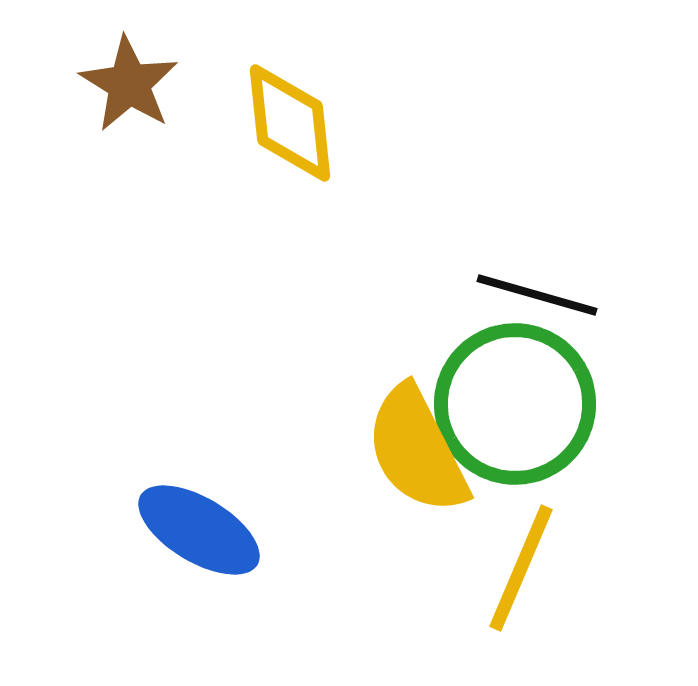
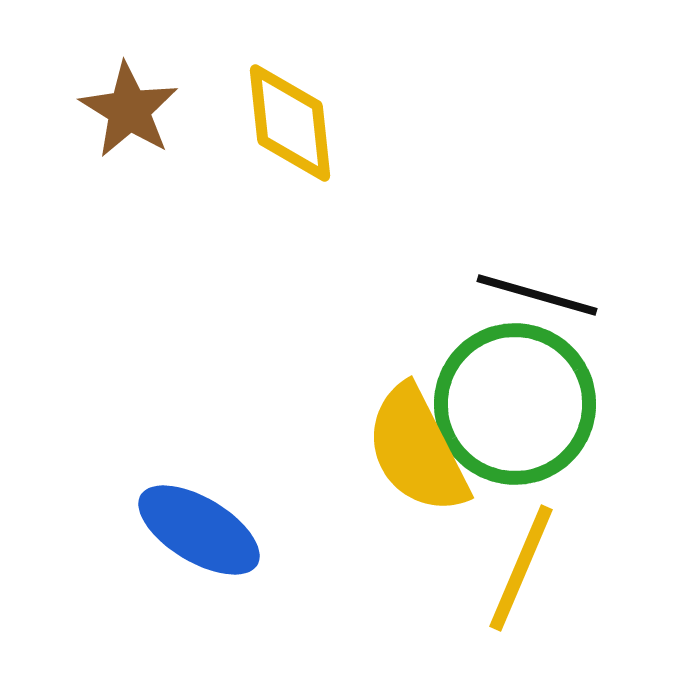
brown star: moved 26 px down
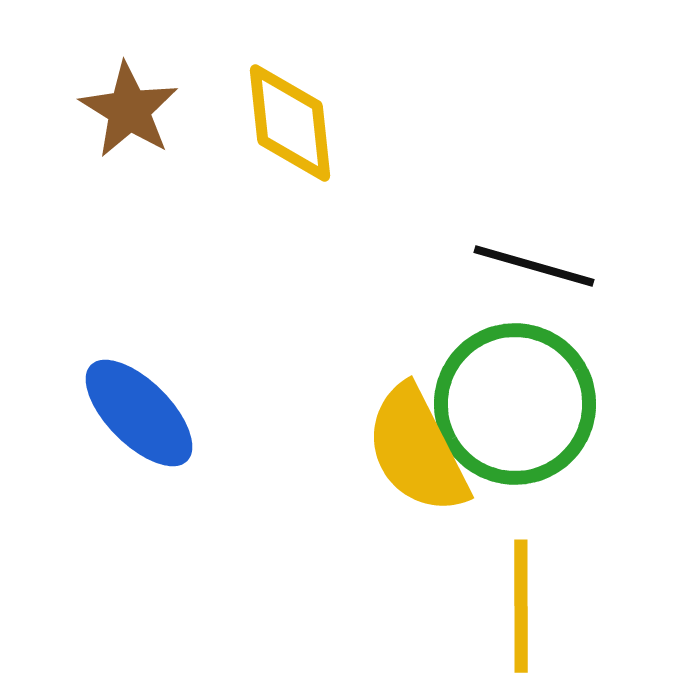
black line: moved 3 px left, 29 px up
blue ellipse: moved 60 px left, 117 px up; rotated 14 degrees clockwise
yellow line: moved 38 px down; rotated 23 degrees counterclockwise
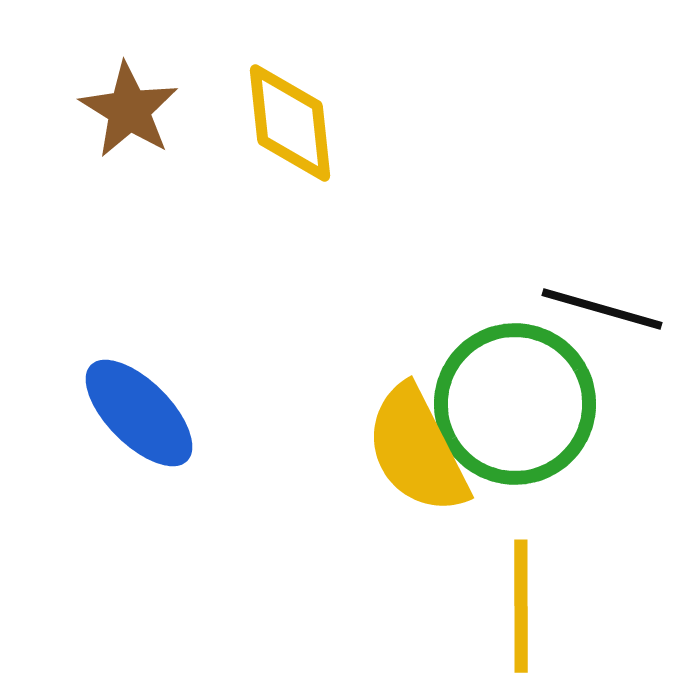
black line: moved 68 px right, 43 px down
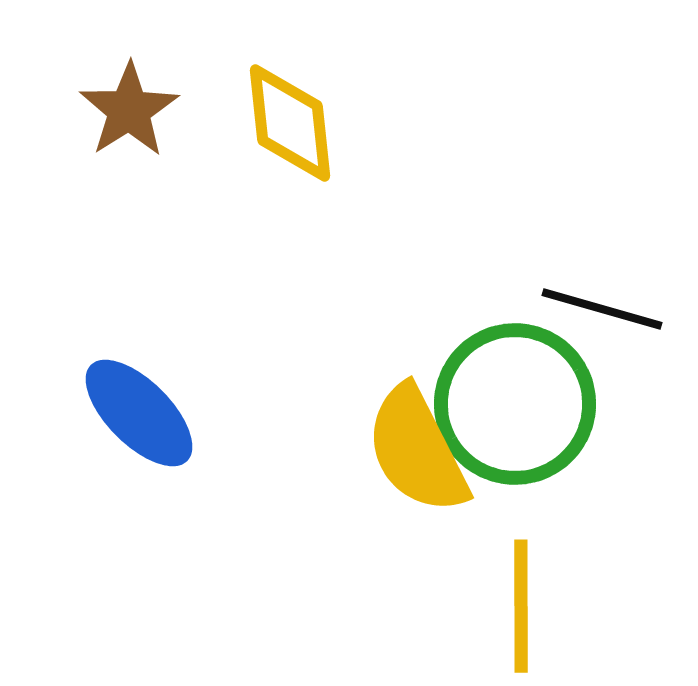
brown star: rotated 8 degrees clockwise
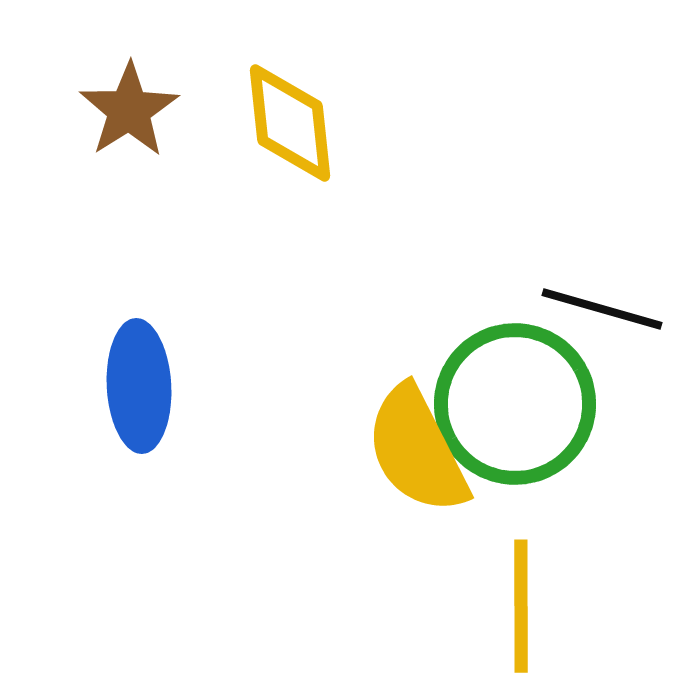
blue ellipse: moved 27 px up; rotated 42 degrees clockwise
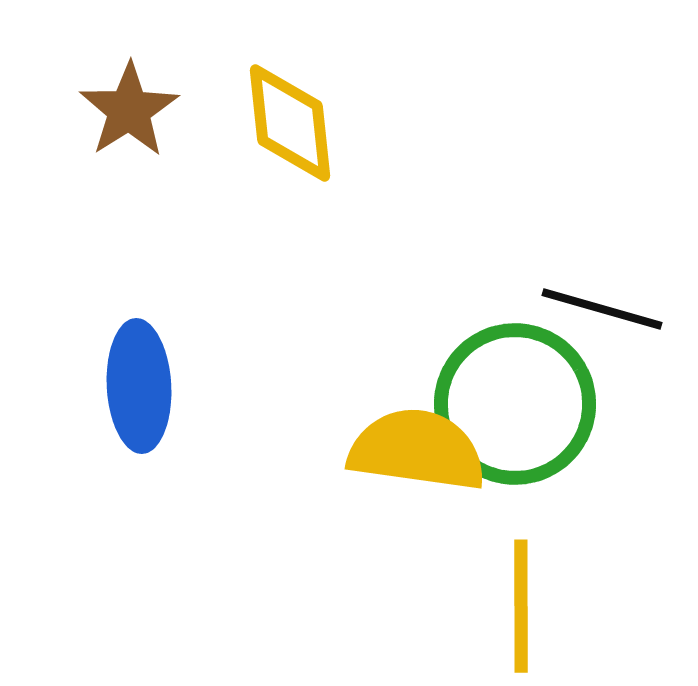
yellow semicircle: rotated 125 degrees clockwise
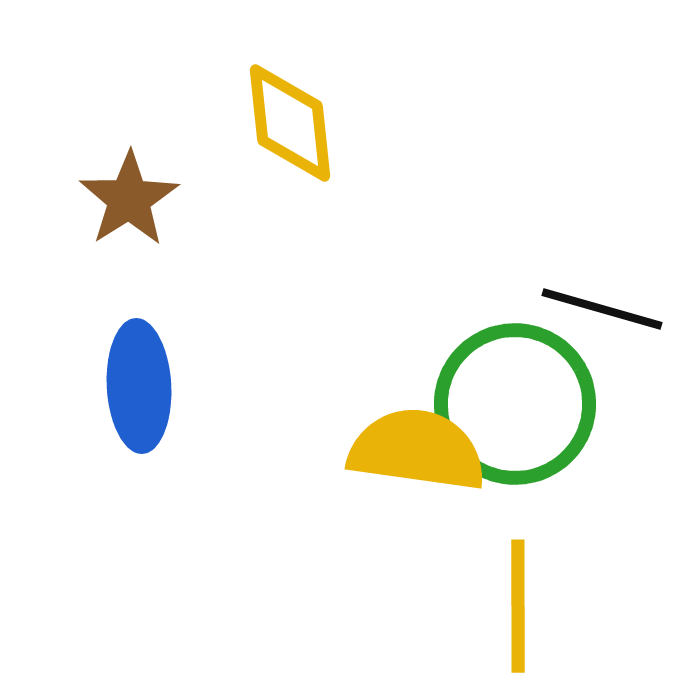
brown star: moved 89 px down
yellow line: moved 3 px left
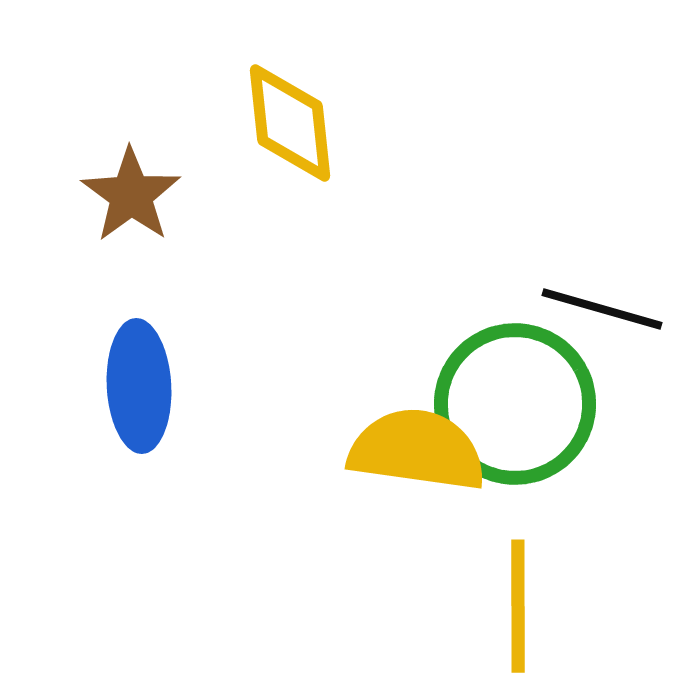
brown star: moved 2 px right, 4 px up; rotated 4 degrees counterclockwise
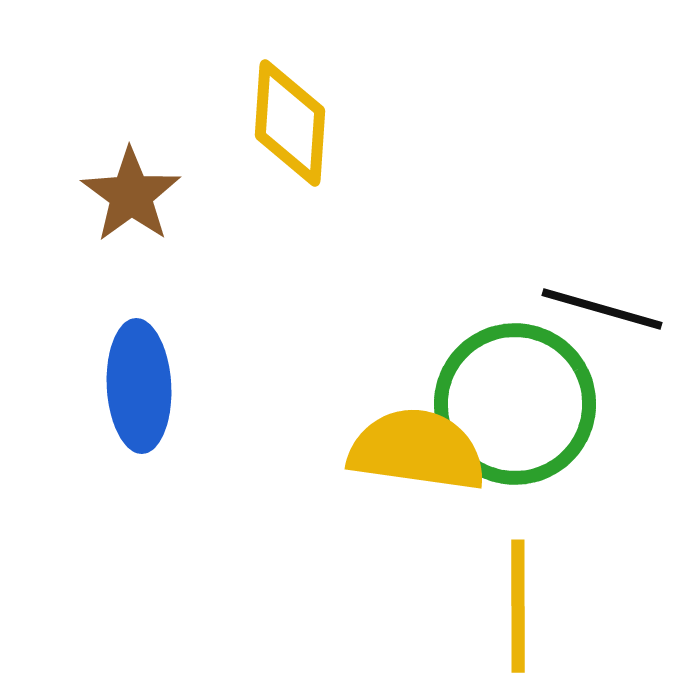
yellow diamond: rotated 10 degrees clockwise
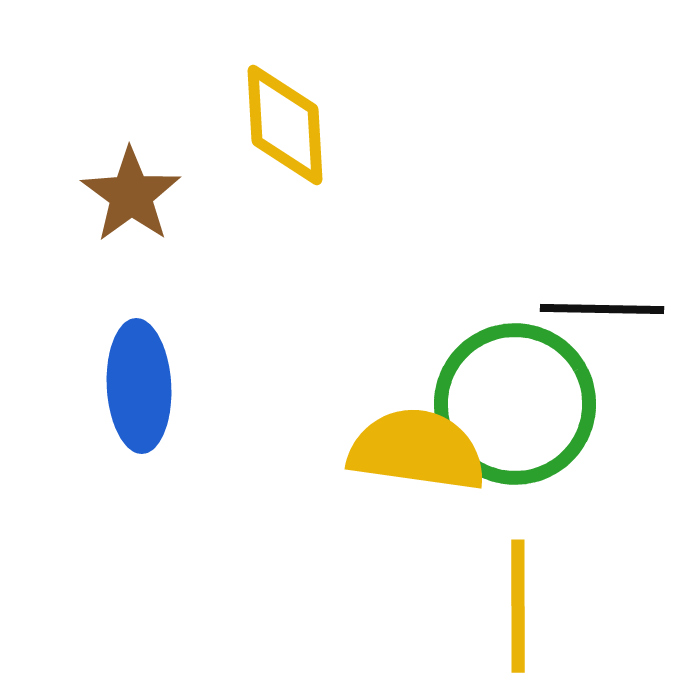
yellow diamond: moved 5 px left, 2 px down; rotated 7 degrees counterclockwise
black line: rotated 15 degrees counterclockwise
